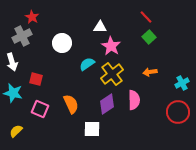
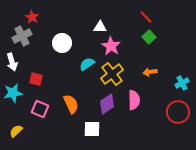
cyan star: rotated 24 degrees counterclockwise
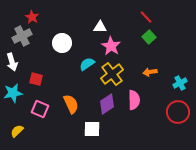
cyan cross: moved 2 px left
yellow semicircle: moved 1 px right
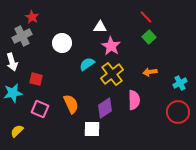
purple diamond: moved 2 px left, 4 px down
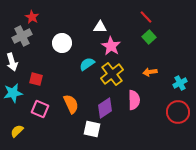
white square: rotated 12 degrees clockwise
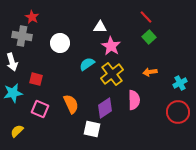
gray cross: rotated 36 degrees clockwise
white circle: moved 2 px left
